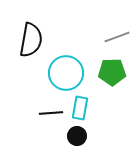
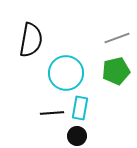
gray line: moved 1 px down
green pentagon: moved 4 px right, 1 px up; rotated 12 degrees counterclockwise
black line: moved 1 px right
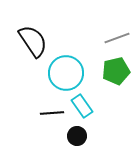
black semicircle: moved 2 px right, 1 px down; rotated 44 degrees counterclockwise
cyan rectangle: moved 2 px right, 2 px up; rotated 45 degrees counterclockwise
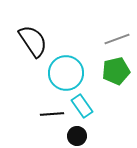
gray line: moved 1 px down
black line: moved 1 px down
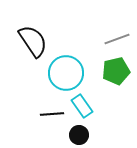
black circle: moved 2 px right, 1 px up
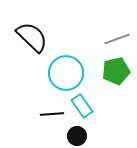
black semicircle: moved 1 px left, 4 px up; rotated 12 degrees counterclockwise
black circle: moved 2 px left, 1 px down
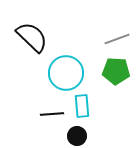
green pentagon: rotated 16 degrees clockwise
cyan rectangle: rotated 30 degrees clockwise
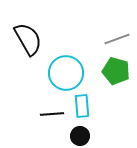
black semicircle: moved 4 px left, 2 px down; rotated 16 degrees clockwise
green pentagon: rotated 12 degrees clockwise
black circle: moved 3 px right
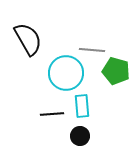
gray line: moved 25 px left, 11 px down; rotated 25 degrees clockwise
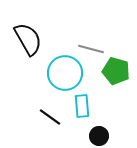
gray line: moved 1 px left, 1 px up; rotated 10 degrees clockwise
cyan circle: moved 1 px left
black line: moved 2 px left, 3 px down; rotated 40 degrees clockwise
black circle: moved 19 px right
